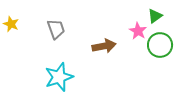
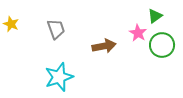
pink star: moved 2 px down
green circle: moved 2 px right
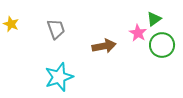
green triangle: moved 1 px left, 3 px down
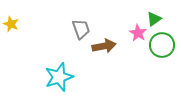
gray trapezoid: moved 25 px right
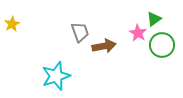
yellow star: moved 1 px right; rotated 21 degrees clockwise
gray trapezoid: moved 1 px left, 3 px down
cyan star: moved 3 px left, 1 px up
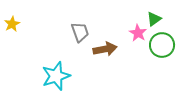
brown arrow: moved 1 px right, 3 px down
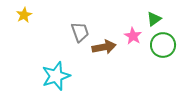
yellow star: moved 12 px right, 9 px up
pink star: moved 5 px left, 3 px down
green circle: moved 1 px right
brown arrow: moved 1 px left, 2 px up
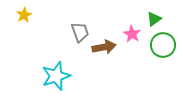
pink star: moved 1 px left, 2 px up
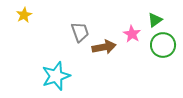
green triangle: moved 1 px right, 1 px down
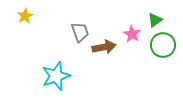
yellow star: moved 1 px right, 1 px down
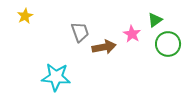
green circle: moved 5 px right, 1 px up
cyan star: moved 1 px down; rotated 24 degrees clockwise
